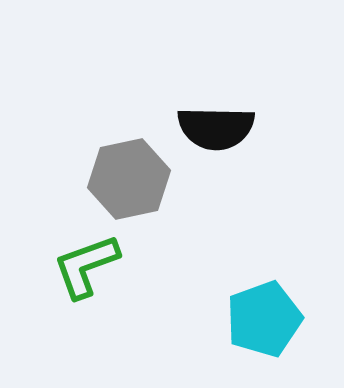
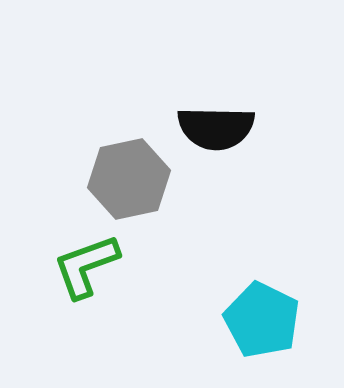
cyan pentagon: moved 2 px left, 1 px down; rotated 26 degrees counterclockwise
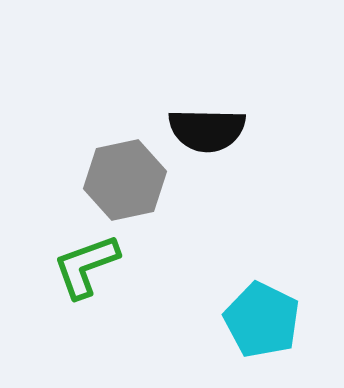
black semicircle: moved 9 px left, 2 px down
gray hexagon: moved 4 px left, 1 px down
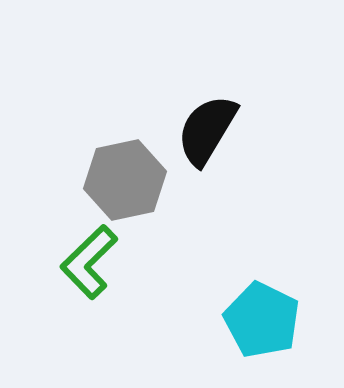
black semicircle: rotated 120 degrees clockwise
green L-shape: moved 3 px right, 4 px up; rotated 24 degrees counterclockwise
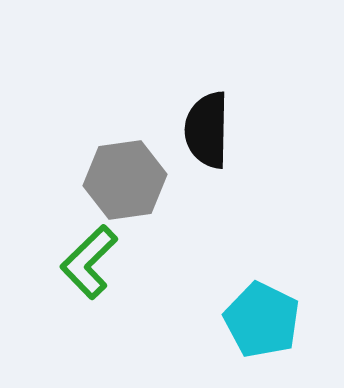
black semicircle: rotated 30 degrees counterclockwise
gray hexagon: rotated 4 degrees clockwise
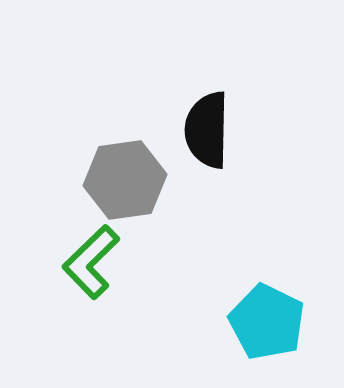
green L-shape: moved 2 px right
cyan pentagon: moved 5 px right, 2 px down
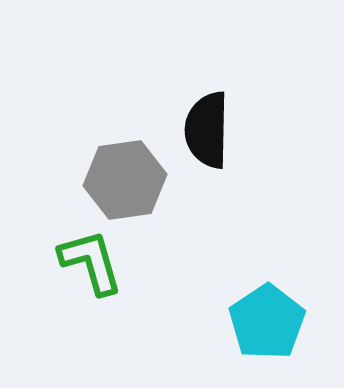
green L-shape: rotated 118 degrees clockwise
cyan pentagon: rotated 12 degrees clockwise
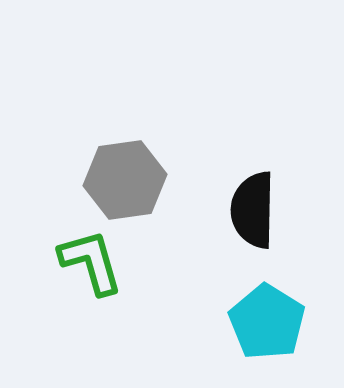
black semicircle: moved 46 px right, 80 px down
cyan pentagon: rotated 6 degrees counterclockwise
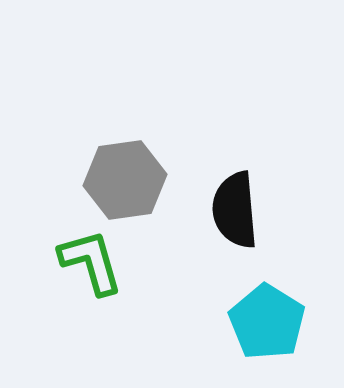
black semicircle: moved 18 px left; rotated 6 degrees counterclockwise
